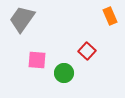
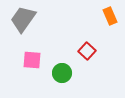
gray trapezoid: moved 1 px right
pink square: moved 5 px left
green circle: moved 2 px left
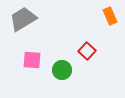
gray trapezoid: rotated 24 degrees clockwise
green circle: moved 3 px up
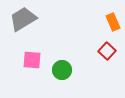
orange rectangle: moved 3 px right, 6 px down
red square: moved 20 px right
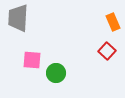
gray trapezoid: moved 5 px left, 1 px up; rotated 56 degrees counterclockwise
green circle: moved 6 px left, 3 px down
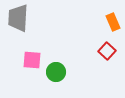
green circle: moved 1 px up
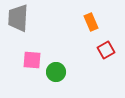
orange rectangle: moved 22 px left
red square: moved 1 px left, 1 px up; rotated 18 degrees clockwise
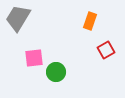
gray trapezoid: rotated 28 degrees clockwise
orange rectangle: moved 1 px left, 1 px up; rotated 42 degrees clockwise
pink square: moved 2 px right, 2 px up; rotated 12 degrees counterclockwise
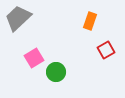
gray trapezoid: rotated 16 degrees clockwise
pink square: rotated 24 degrees counterclockwise
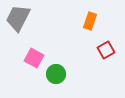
gray trapezoid: rotated 20 degrees counterclockwise
pink square: rotated 30 degrees counterclockwise
green circle: moved 2 px down
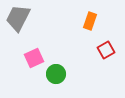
pink square: rotated 36 degrees clockwise
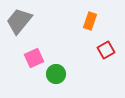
gray trapezoid: moved 1 px right, 3 px down; rotated 12 degrees clockwise
